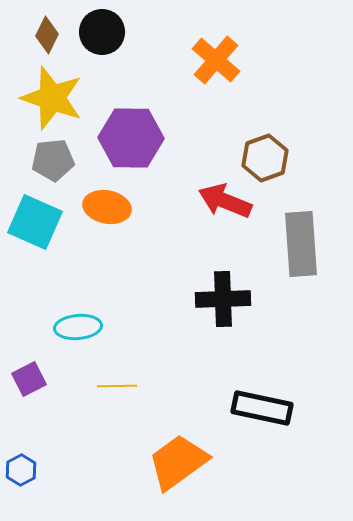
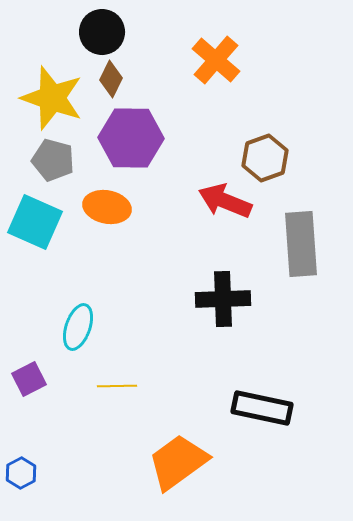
brown diamond: moved 64 px right, 44 px down
gray pentagon: rotated 21 degrees clockwise
cyan ellipse: rotated 66 degrees counterclockwise
blue hexagon: moved 3 px down
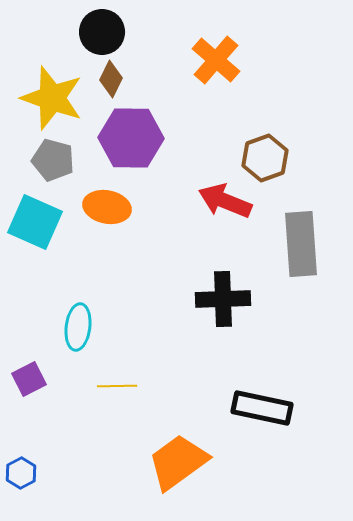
cyan ellipse: rotated 12 degrees counterclockwise
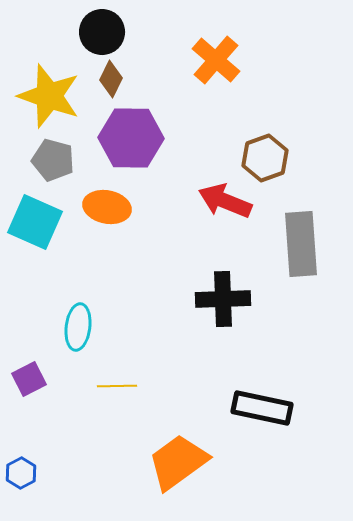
yellow star: moved 3 px left, 2 px up
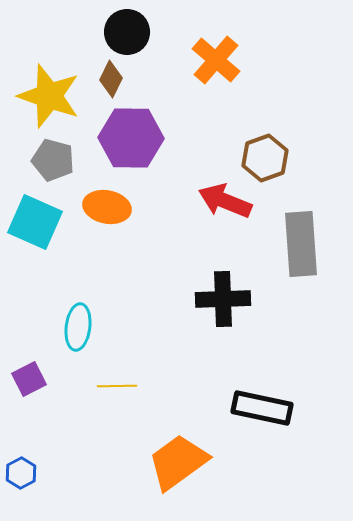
black circle: moved 25 px right
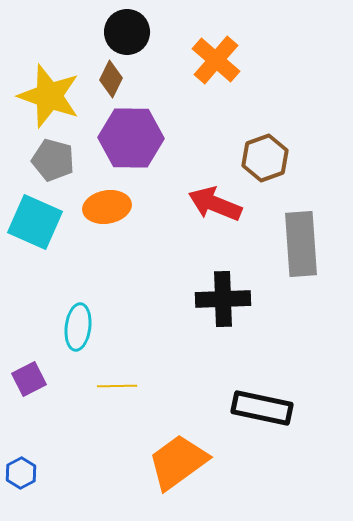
red arrow: moved 10 px left, 3 px down
orange ellipse: rotated 21 degrees counterclockwise
